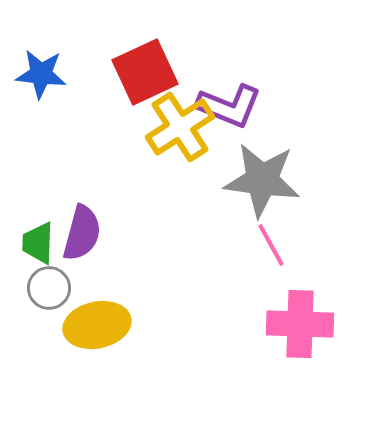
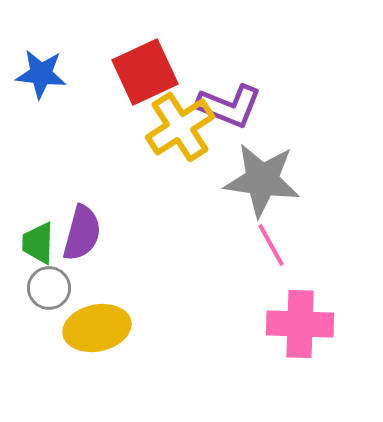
yellow ellipse: moved 3 px down
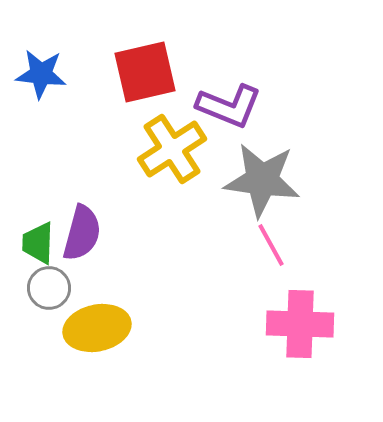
red square: rotated 12 degrees clockwise
yellow cross: moved 8 px left, 22 px down
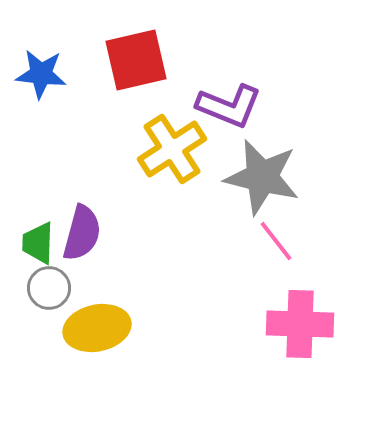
red square: moved 9 px left, 12 px up
gray star: moved 3 px up; rotated 6 degrees clockwise
pink line: moved 5 px right, 4 px up; rotated 9 degrees counterclockwise
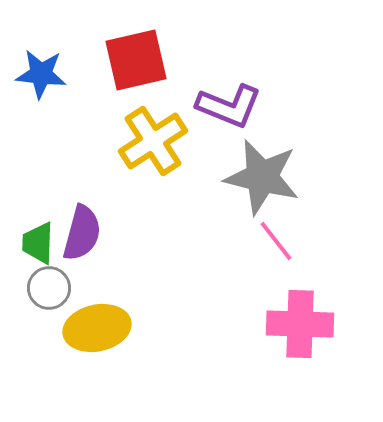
yellow cross: moved 19 px left, 8 px up
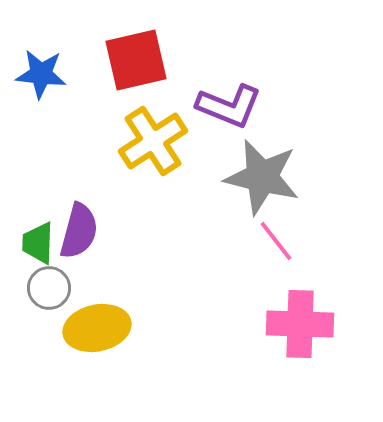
purple semicircle: moved 3 px left, 2 px up
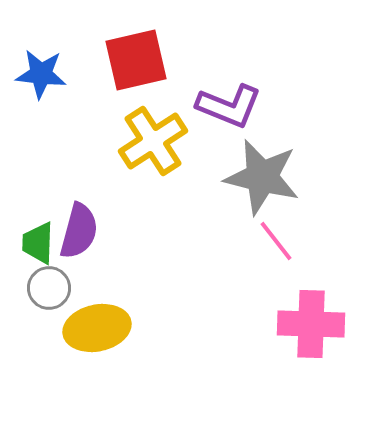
pink cross: moved 11 px right
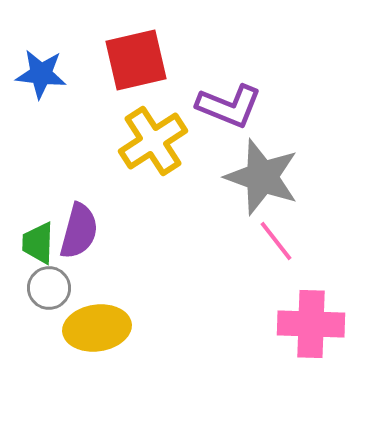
gray star: rotated 6 degrees clockwise
yellow ellipse: rotated 4 degrees clockwise
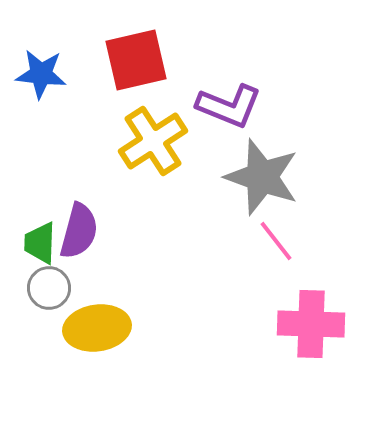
green trapezoid: moved 2 px right
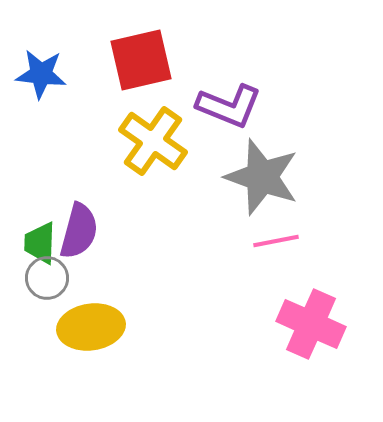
red square: moved 5 px right
yellow cross: rotated 22 degrees counterclockwise
pink line: rotated 63 degrees counterclockwise
gray circle: moved 2 px left, 10 px up
pink cross: rotated 22 degrees clockwise
yellow ellipse: moved 6 px left, 1 px up
